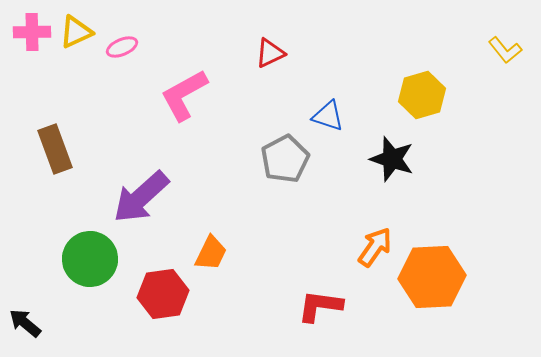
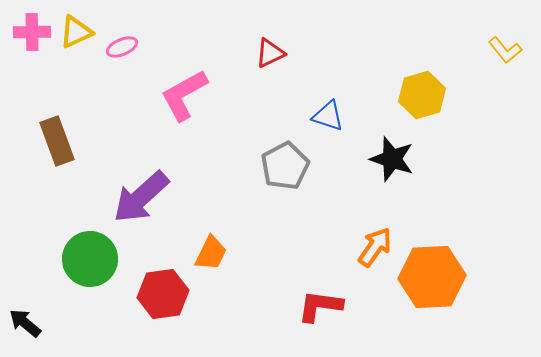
brown rectangle: moved 2 px right, 8 px up
gray pentagon: moved 7 px down
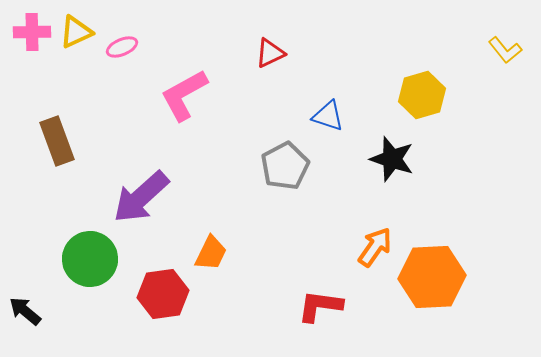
black arrow: moved 12 px up
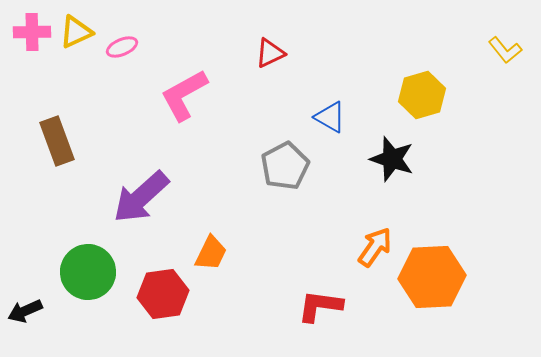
blue triangle: moved 2 px right, 1 px down; rotated 12 degrees clockwise
green circle: moved 2 px left, 13 px down
black arrow: rotated 64 degrees counterclockwise
